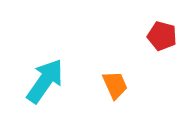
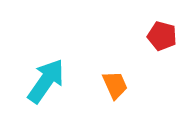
cyan arrow: moved 1 px right
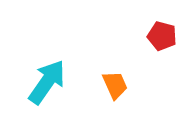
cyan arrow: moved 1 px right, 1 px down
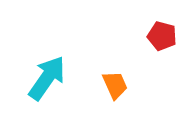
cyan arrow: moved 4 px up
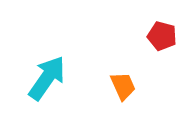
orange trapezoid: moved 8 px right, 1 px down
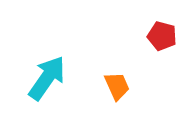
orange trapezoid: moved 6 px left
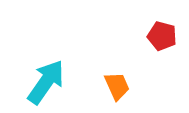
cyan arrow: moved 1 px left, 4 px down
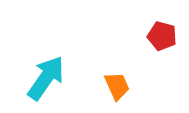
cyan arrow: moved 4 px up
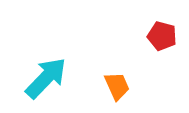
cyan arrow: rotated 9 degrees clockwise
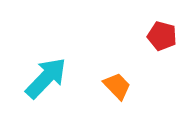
orange trapezoid: rotated 20 degrees counterclockwise
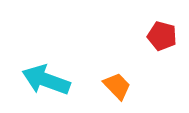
cyan arrow: moved 2 px down; rotated 114 degrees counterclockwise
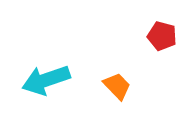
cyan arrow: rotated 39 degrees counterclockwise
